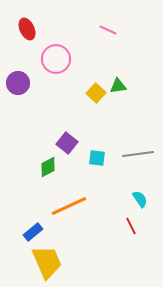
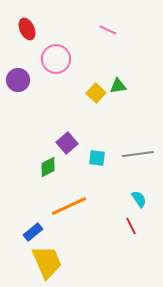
purple circle: moved 3 px up
purple square: rotated 10 degrees clockwise
cyan semicircle: moved 1 px left
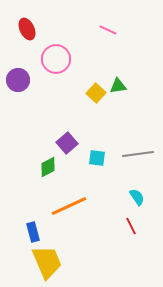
cyan semicircle: moved 2 px left, 2 px up
blue rectangle: rotated 66 degrees counterclockwise
